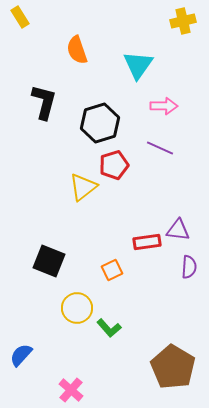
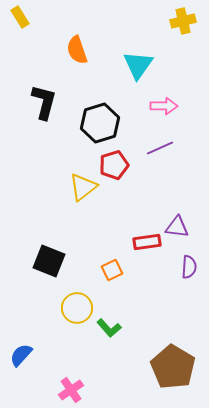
purple line: rotated 48 degrees counterclockwise
purple triangle: moved 1 px left, 3 px up
pink cross: rotated 15 degrees clockwise
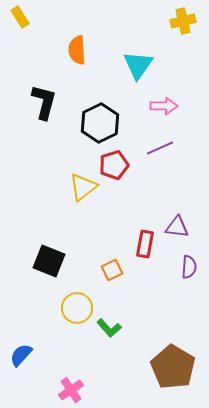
orange semicircle: rotated 16 degrees clockwise
black hexagon: rotated 9 degrees counterclockwise
red rectangle: moved 2 px left, 2 px down; rotated 72 degrees counterclockwise
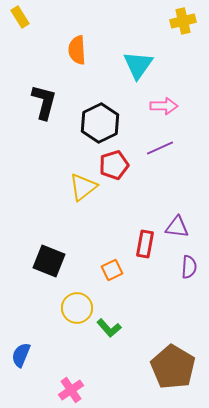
blue semicircle: rotated 20 degrees counterclockwise
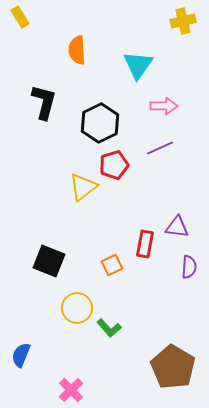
orange square: moved 5 px up
pink cross: rotated 10 degrees counterclockwise
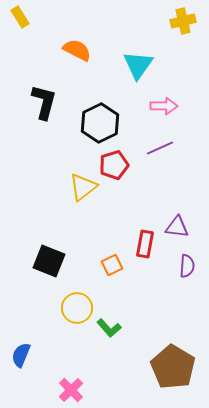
orange semicircle: rotated 120 degrees clockwise
purple semicircle: moved 2 px left, 1 px up
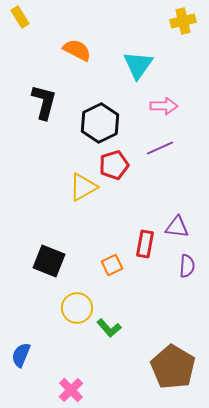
yellow triangle: rotated 8 degrees clockwise
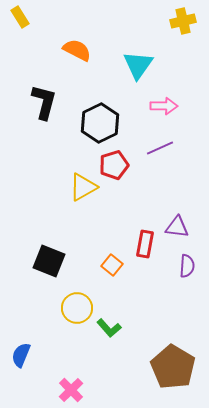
orange square: rotated 25 degrees counterclockwise
